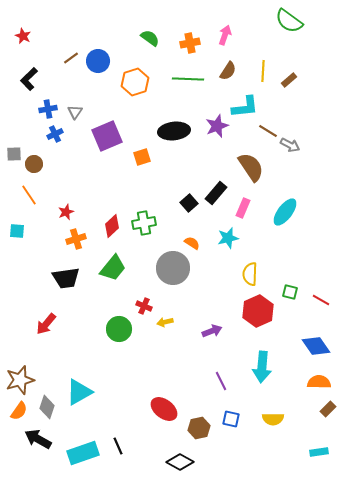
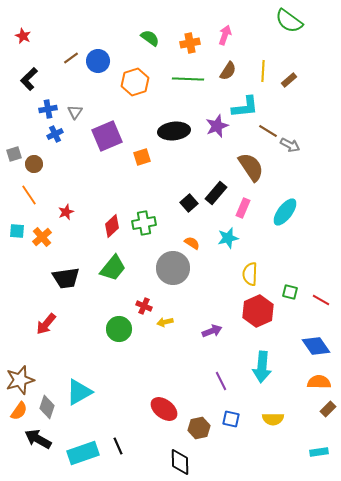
gray square at (14, 154): rotated 14 degrees counterclockwise
orange cross at (76, 239): moved 34 px left, 2 px up; rotated 24 degrees counterclockwise
black diamond at (180, 462): rotated 60 degrees clockwise
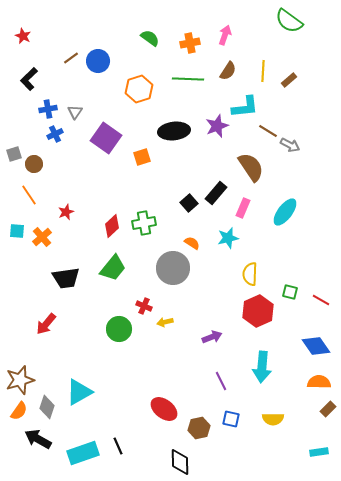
orange hexagon at (135, 82): moved 4 px right, 7 px down
purple square at (107, 136): moved 1 px left, 2 px down; rotated 32 degrees counterclockwise
purple arrow at (212, 331): moved 6 px down
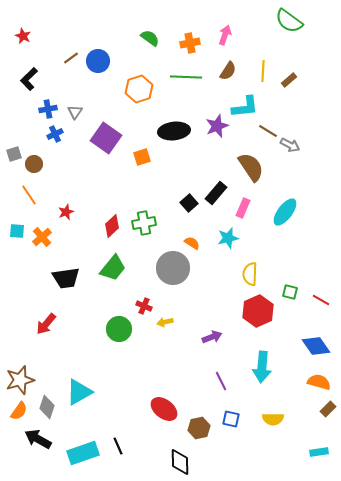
green line at (188, 79): moved 2 px left, 2 px up
orange semicircle at (319, 382): rotated 15 degrees clockwise
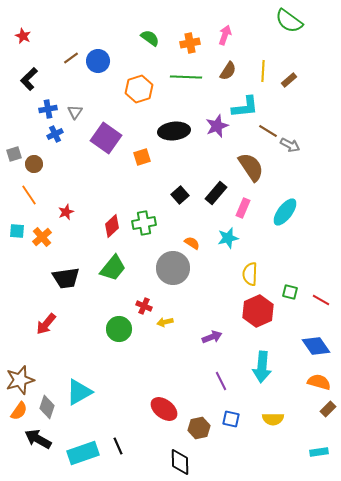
black square at (189, 203): moved 9 px left, 8 px up
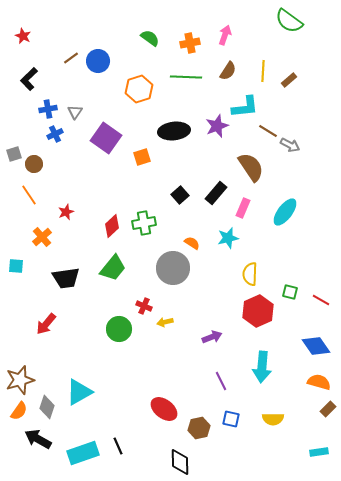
cyan square at (17, 231): moved 1 px left, 35 px down
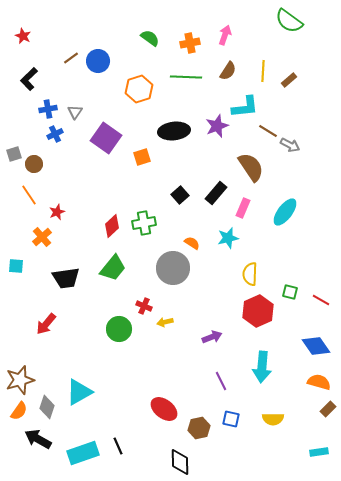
red star at (66, 212): moved 9 px left
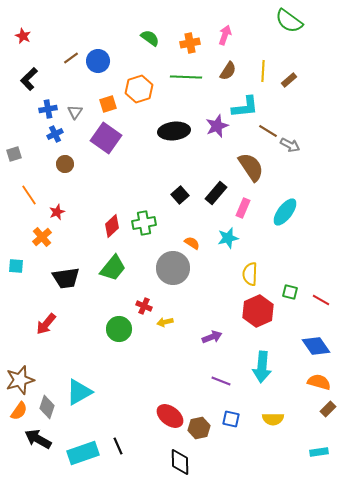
orange square at (142, 157): moved 34 px left, 53 px up
brown circle at (34, 164): moved 31 px right
purple line at (221, 381): rotated 42 degrees counterclockwise
red ellipse at (164, 409): moved 6 px right, 7 px down
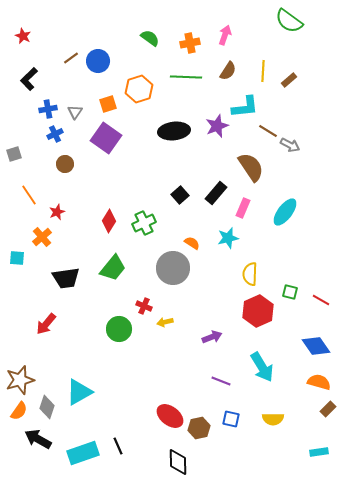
green cross at (144, 223): rotated 15 degrees counterclockwise
red diamond at (112, 226): moved 3 px left, 5 px up; rotated 15 degrees counterclockwise
cyan square at (16, 266): moved 1 px right, 8 px up
cyan arrow at (262, 367): rotated 36 degrees counterclockwise
black diamond at (180, 462): moved 2 px left
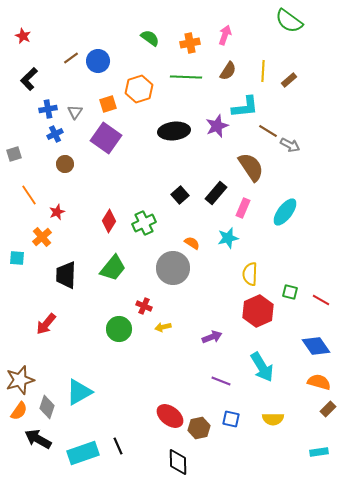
black trapezoid at (66, 278): moved 3 px up; rotated 100 degrees clockwise
yellow arrow at (165, 322): moved 2 px left, 5 px down
